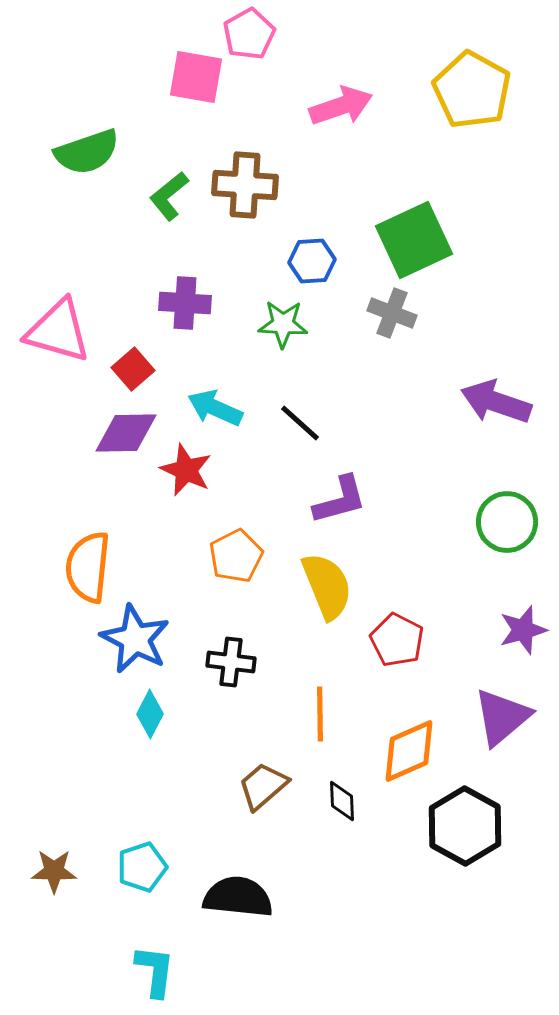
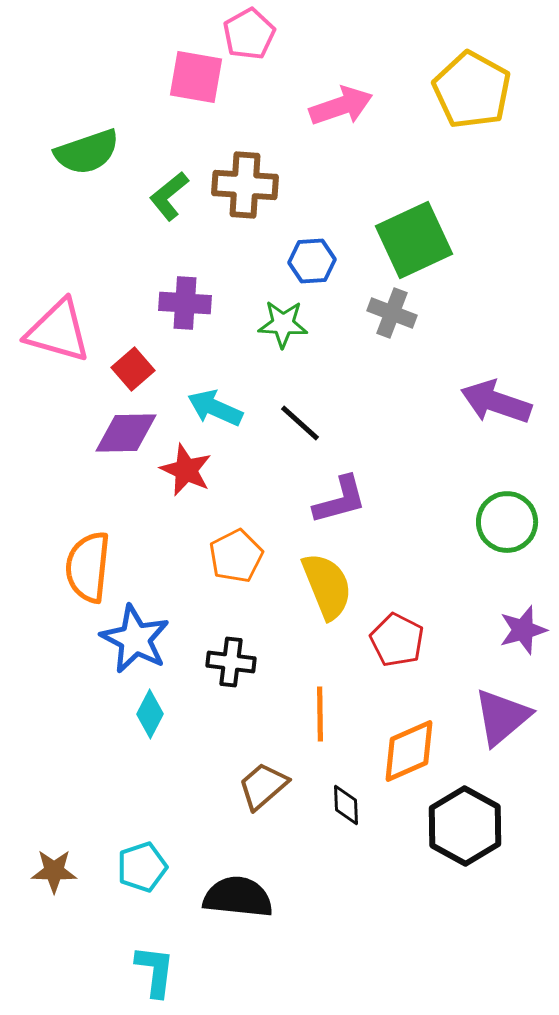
black diamond: moved 4 px right, 4 px down
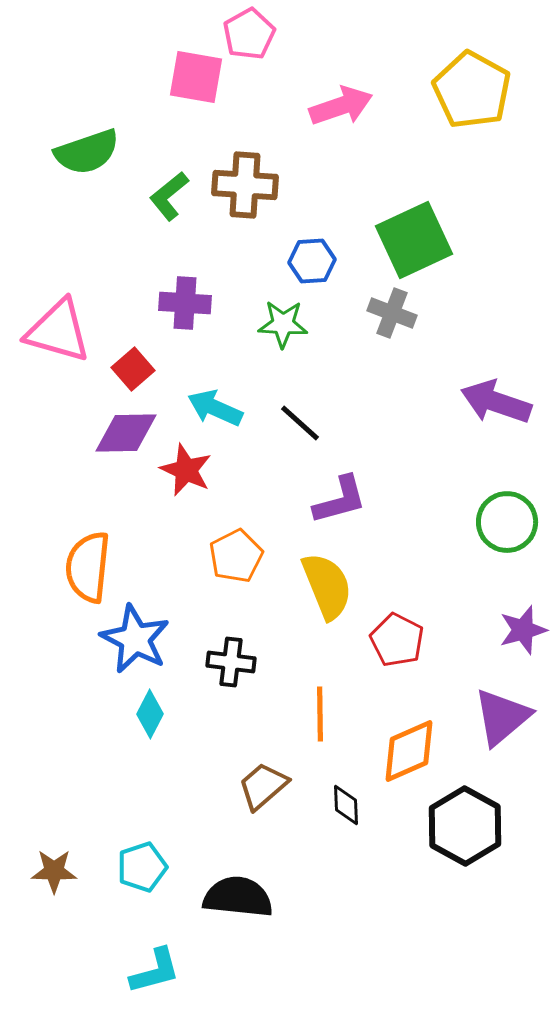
cyan L-shape: rotated 68 degrees clockwise
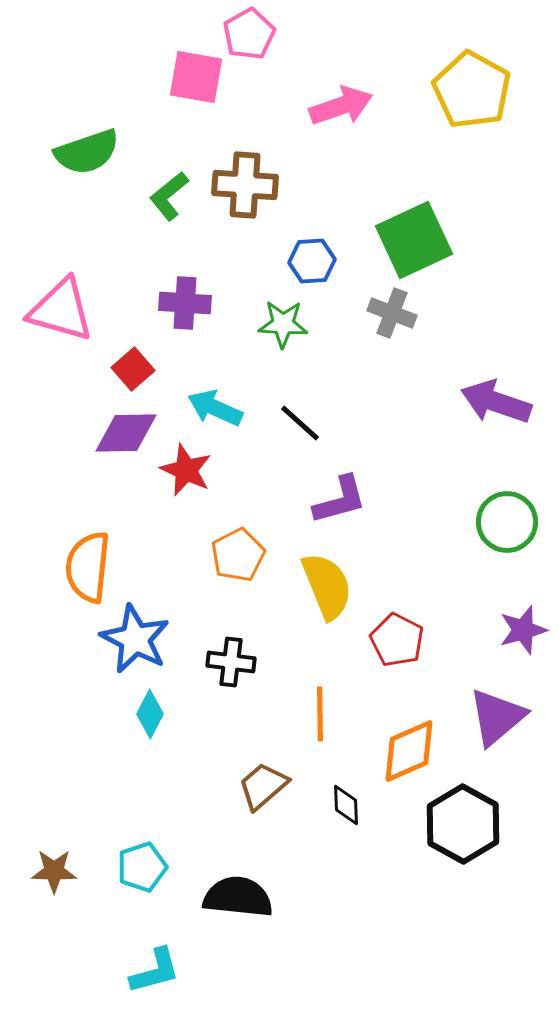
pink triangle: moved 3 px right, 21 px up
orange pentagon: moved 2 px right, 1 px up
purple triangle: moved 5 px left
black hexagon: moved 2 px left, 2 px up
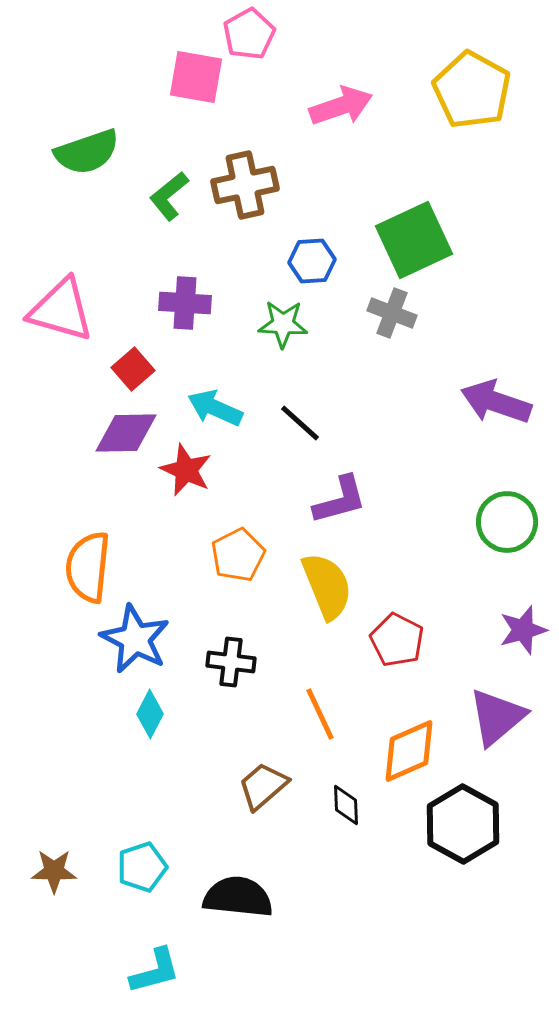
brown cross: rotated 16 degrees counterclockwise
orange line: rotated 24 degrees counterclockwise
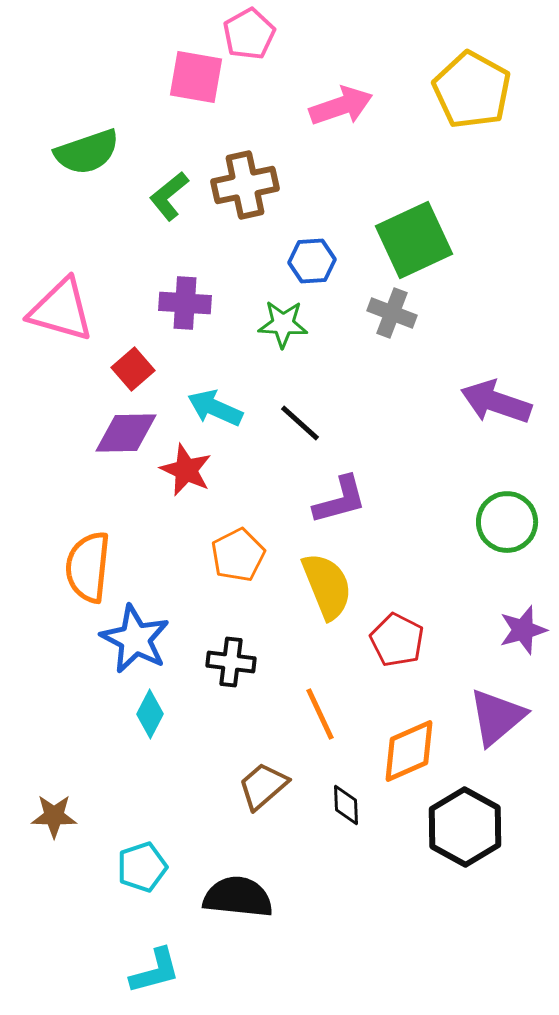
black hexagon: moved 2 px right, 3 px down
brown star: moved 55 px up
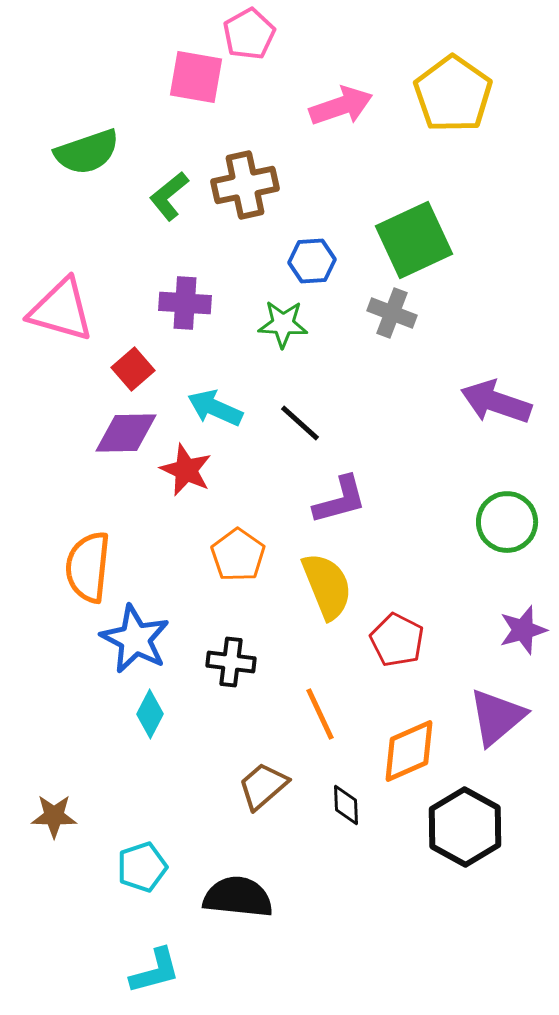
yellow pentagon: moved 19 px left, 4 px down; rotated 6 degrees clockwise
orange pentagon: rotated 10 degrees counterclockwise
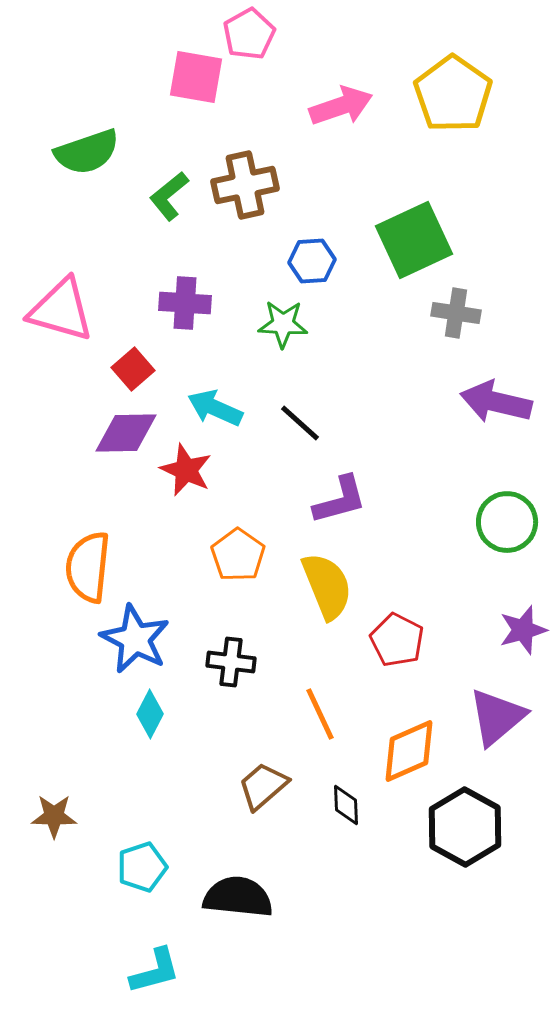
gray cross: moved 64 px right; rotated 12 degrees counterclockwise
purple arrow: rotated 6 degrees counterclockwise
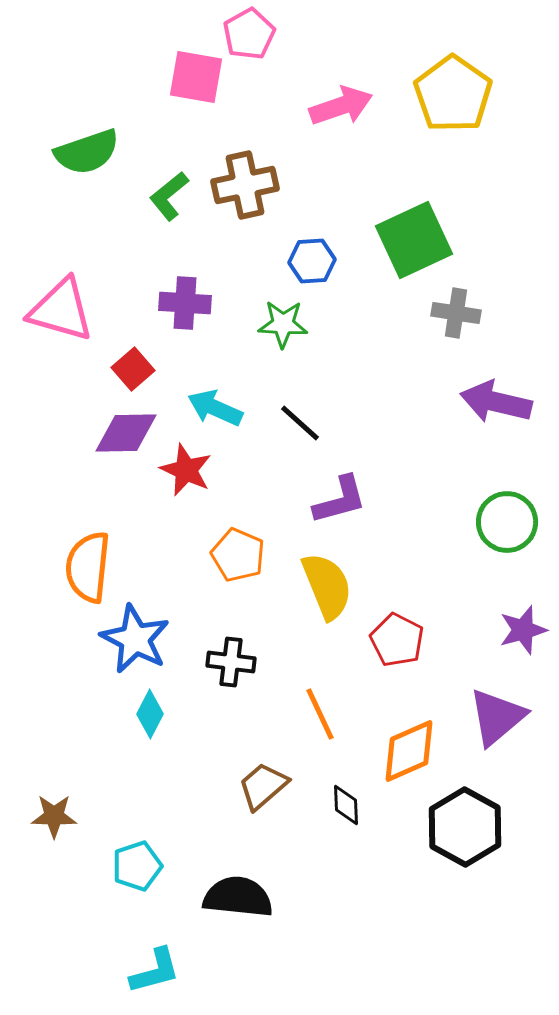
orange pentagon: rotated 12 degrees counterclockwise
cyan pentagon: moved 5 px left, 1 px up
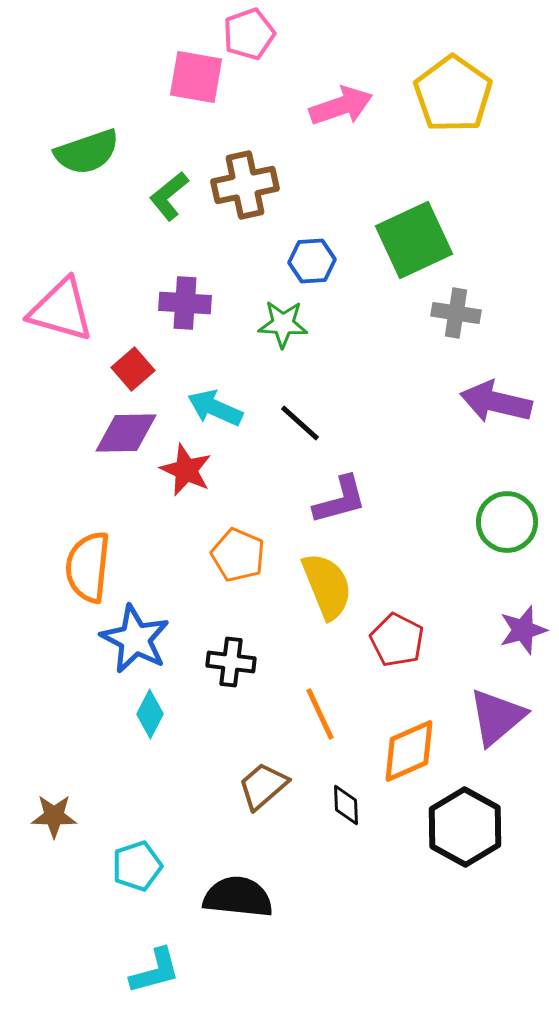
pink pentagon: rotated 9 degrees clockwise
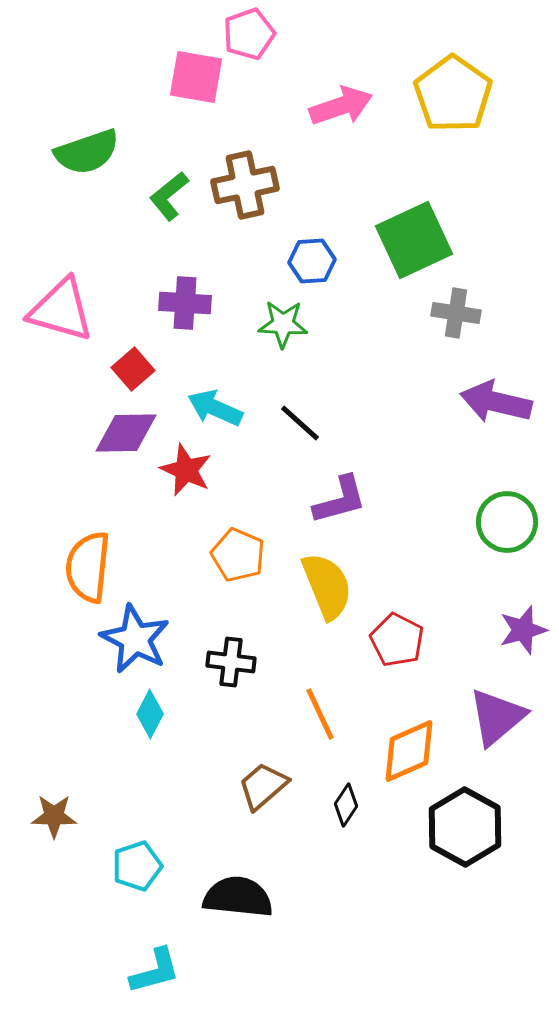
black diamond: rotated 36 degrees clockwise
